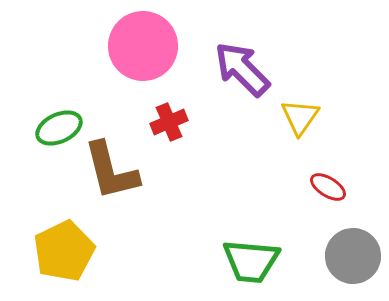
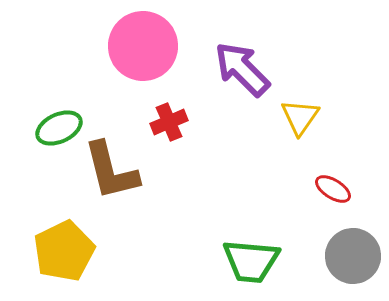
red ellipse: moved 5 px right, 2 px down
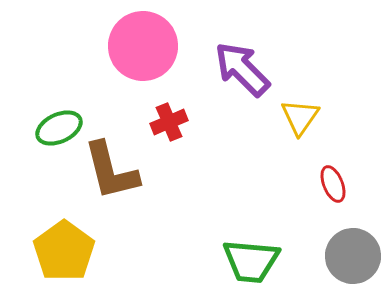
red ellipse: moved 5 px up; rotated 36 degrees clockwise
yellow pentagon: rotated 10 degrees counterclockwise
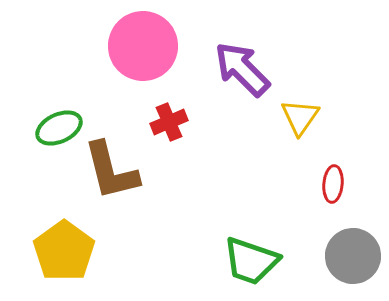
red ellipse: rotated 27 degrees clockwise
green trapezoid: rotated 14 degrees clockwise
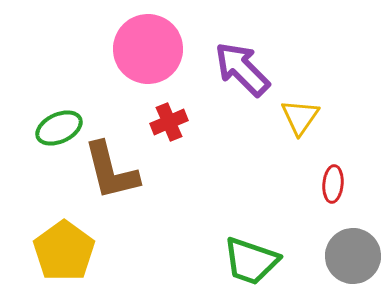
pink circle: moved 5 px right, 3 px down
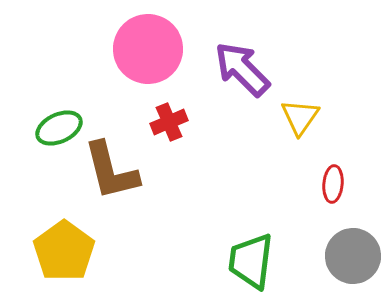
green trapezoid: rotated 78 degrees clockwise
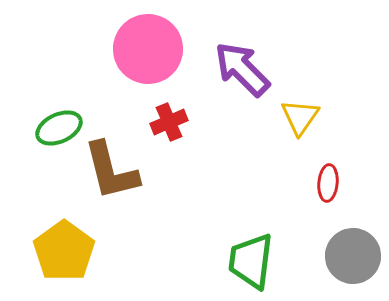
red ellipse: moved 5 px left, 1 px up
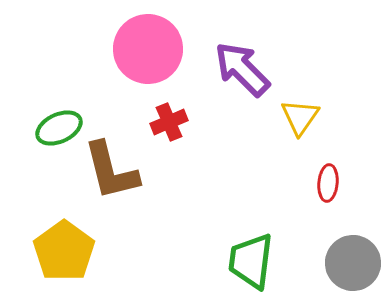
gray circle: moved 7 px down
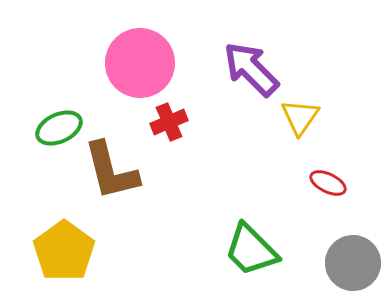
pink circle: moved 8 px left, 14 px down
purple arrow: moved 9 px right
red ellipse: rotated 69 degrees counterclockwise
green trapezoid: moved 11 px up; rotated 52 degrees counterclockwise
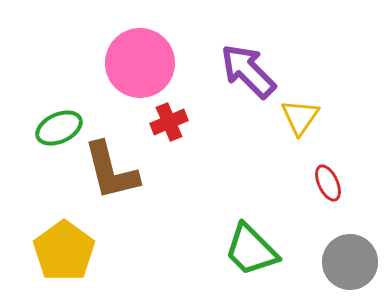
purple arrow: moved 3 px left, 2 px down
red ellipse: rotated 39 degrees clockwise
gray circle: moved 3 px left, 1 px up
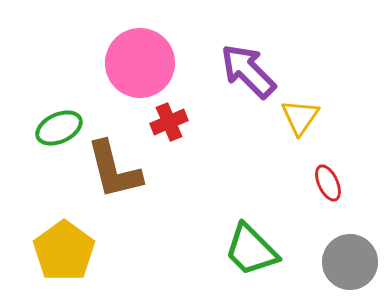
brown L-shape: moved 3 px right, 1 px up
